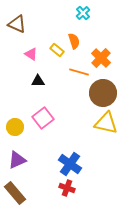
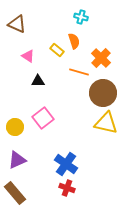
cyan cross: moved 2 px left, 4 px down; rotated 32 degrees counterclockwise
pink triangle: moved 3 px left, 2 px down
blue cross: moved 4 px left
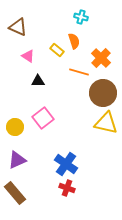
brown triangle: moved 1 px right, 3 px down
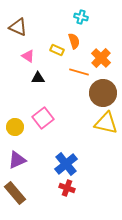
yellow rectangle: rotated 16 degrees counterclockwise
black triangle: moved 3 px up
blue cross: rotated 15 degrees clockwise
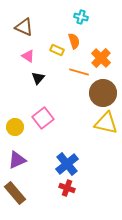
brown triangle: moved 6 px right
black triangle: rotated 48 degrees counterclockwise
blue cross: moved 1 px right
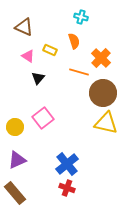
yellow rectangle: moved 7 px left
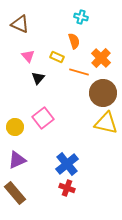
brown triangle: moved 4 px left, 3 px up
yellow rectangle: moved 7 px right, 7 px down
pink triangle: rotated 16 degrees clockwise
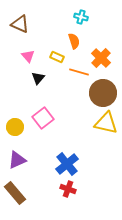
red cross: moved 1 px right, 1 px down
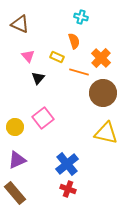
yellow triangle: moved 10 px down
